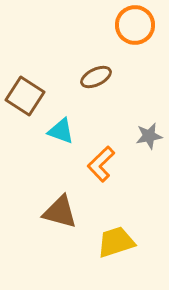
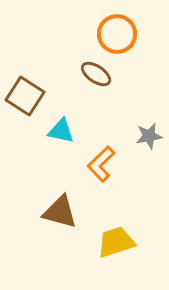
orange circle: moved 18 px left, 9 px down
brown ellipse: moved 3 px up; rotated 60 degrees clockwise
cyan triangle: rotated 8 degrees counterclockwise
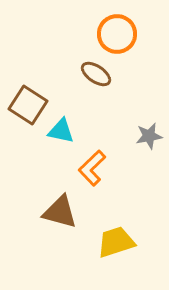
brown square: moved 3 px right, 9 px down
orange L-shape: moved 9 px left, 4 px down
